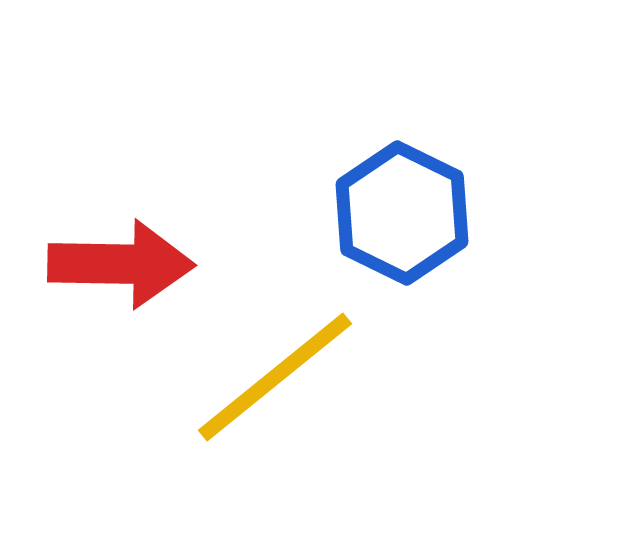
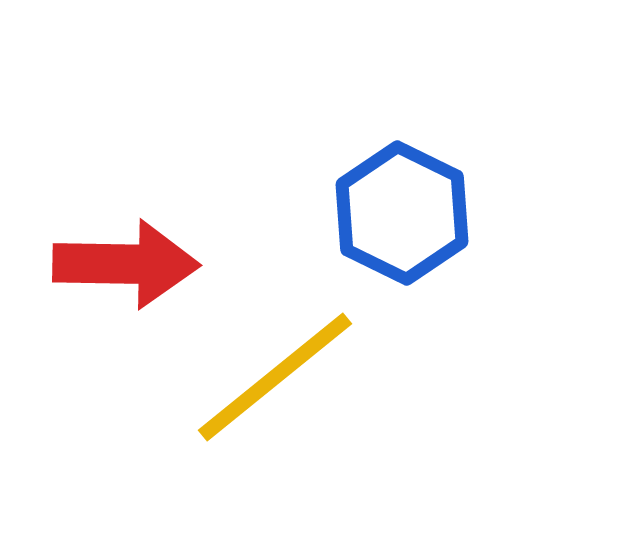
red arrow: moved 5 px right
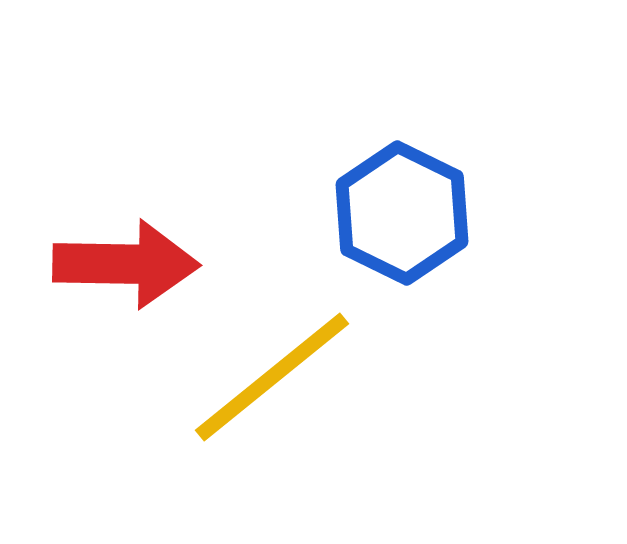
yellow line: moved 3 px left
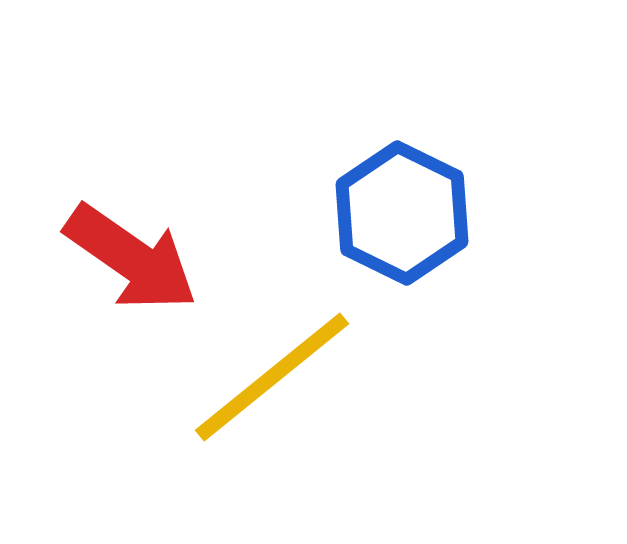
red arrow: moved 5 px right, 6 px up; rotated 34 degrees clockwise
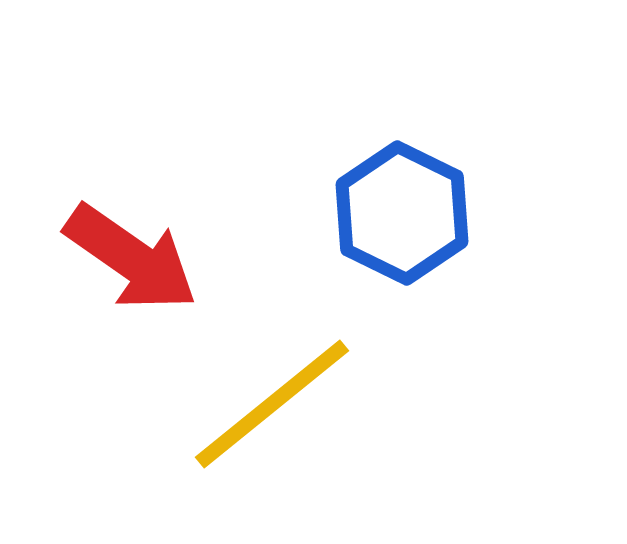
yellow line: moved 27 px down
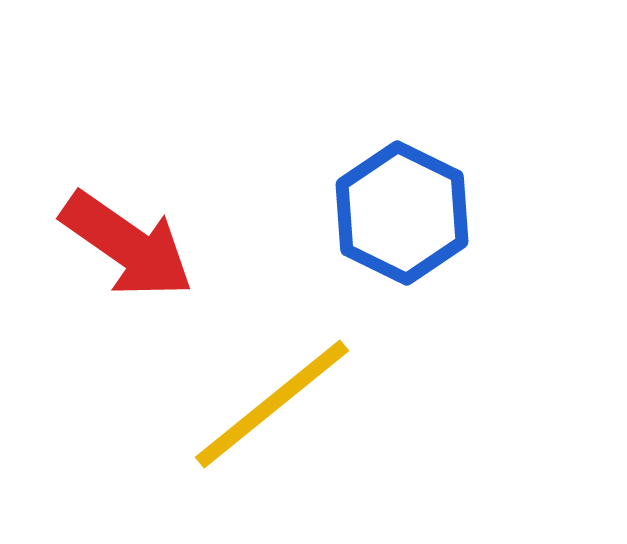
red arrow: moved 4 px left, 13 px up
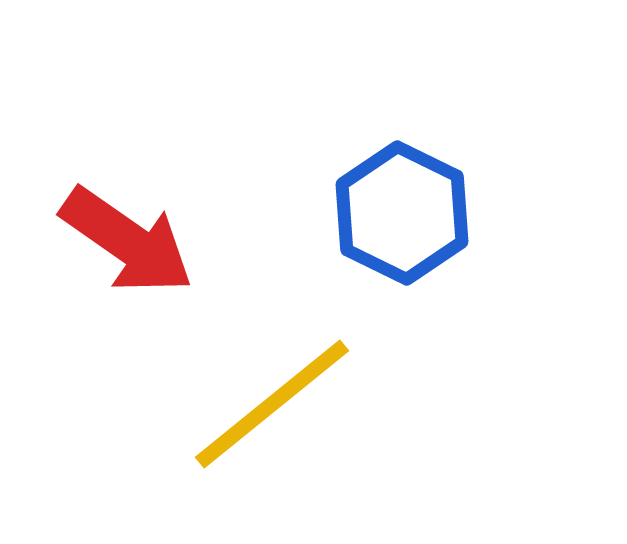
red arrow: moved 4 px up
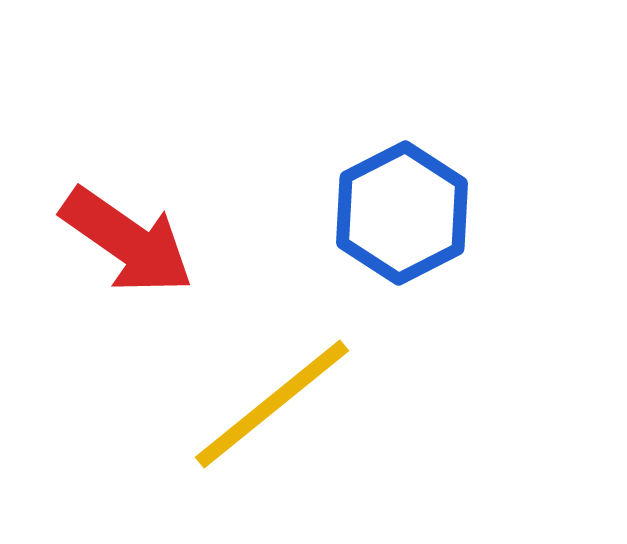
blue hexagon: rotated 7 degrees clockwise
